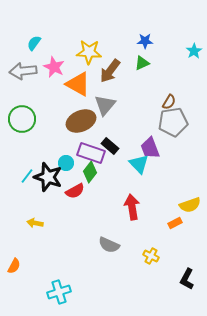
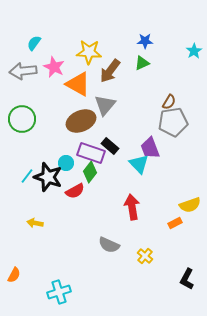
yellow cross: moved 6 px left; rotated 14 degrees clockwise
orange semicircle: moved 9 px down
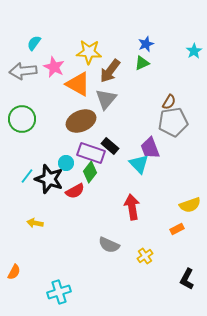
blue star: moved 1 px right, 3 px down; rotated 21 degrees counterclockwise
gray triangle: moved 1 px right, 6 px up
black star: moved 1 px right, 2 px down
orange rectangle: moved 2 px right, 6 px down
yellow cross: rotated 14 degrees clockwise
orange semicircle: moved 3 px up
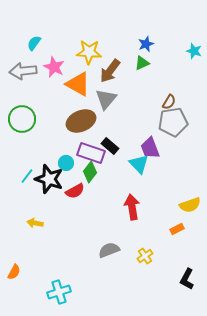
cyan star: rotated 21 degrees counterclockwise
gray semicircle: moved 5 px down; rotated 135 degrees clockwise
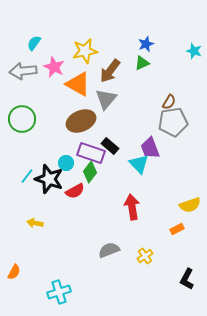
yellow star: moved 4 px left, 1 px up; rotated 15 degrees counterclockwise
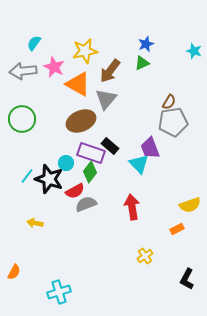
gray semicircle: moved 23 px left, 46 px up
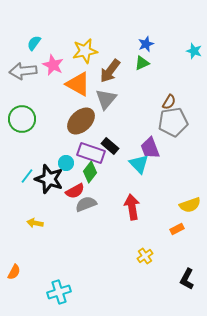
pink star: moved 1 px left, 2 px up
brown ellipse: rotated 20 degrees counterclockwise
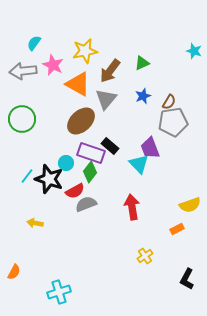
blue star: moved 3 px left, 52 px down
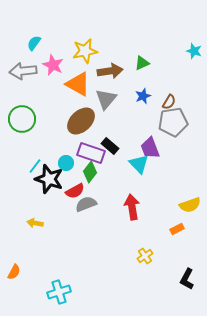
brown arrow: rotated 135 degrees counterclockwise
cyan line: moved 8 px right, 10 px up
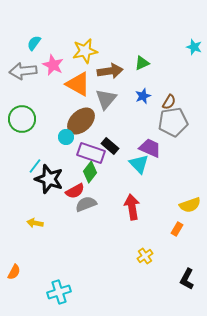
cyan star: moved 4 px up
purple trapezoid: rotated 135 degrees clockwise
cyan circle: moved 26 px up
orange rectangle: rotated 32 degrees counterclockwise
